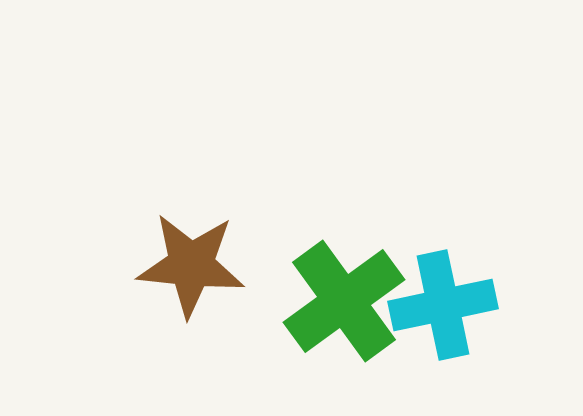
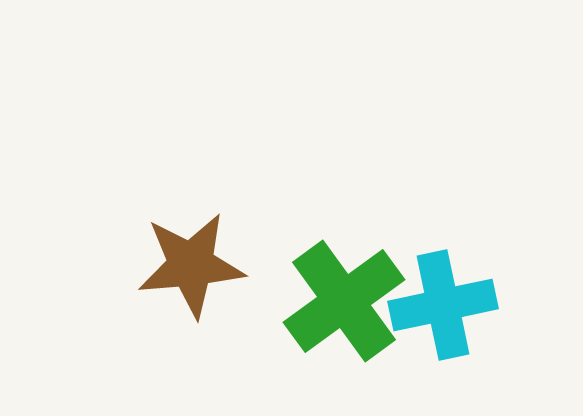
brown star: rotated 11 degrees counterclockwise
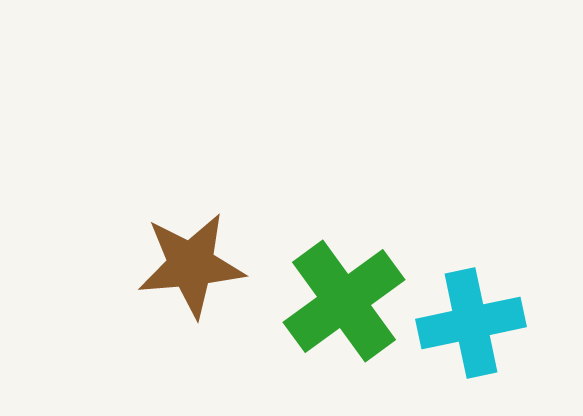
cyan cross: moved 28 px right, 18 px down
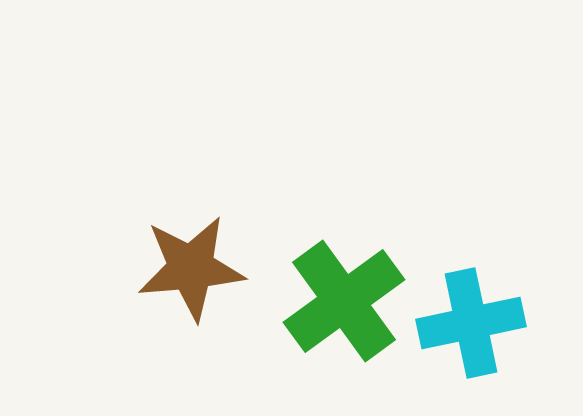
brown star: moved 3 px down
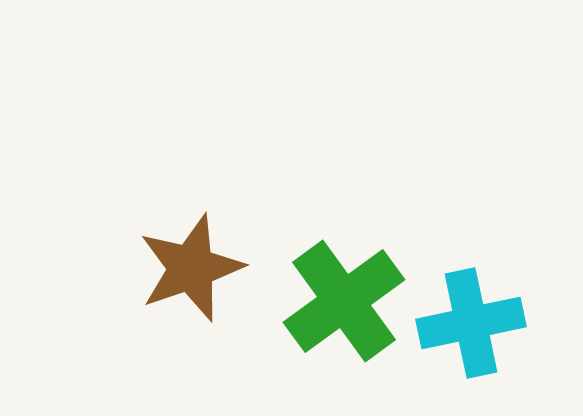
brown star: rotated 14 degrees counterclockwise
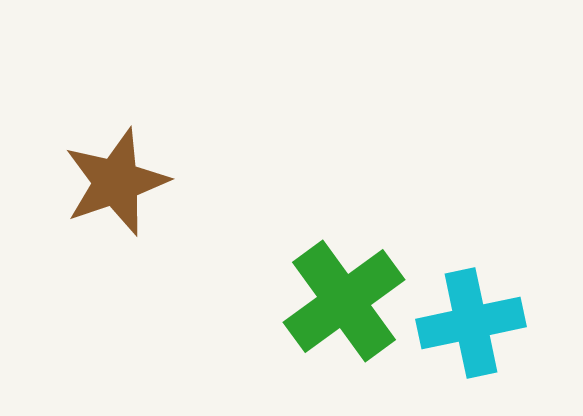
brown star: moved 75 px left, 86 px up
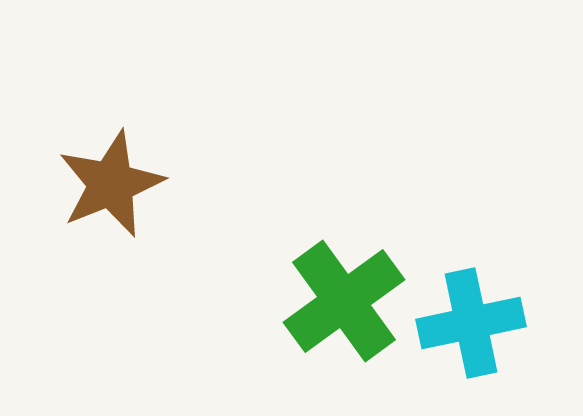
brown star: moved 5 px left, 2 px down; rotated 3 degrees counterclockwise
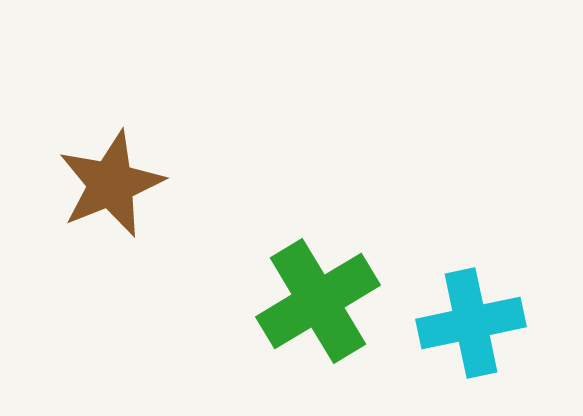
green cross: moved 26 px left; rotated 5 degrees clockwise
